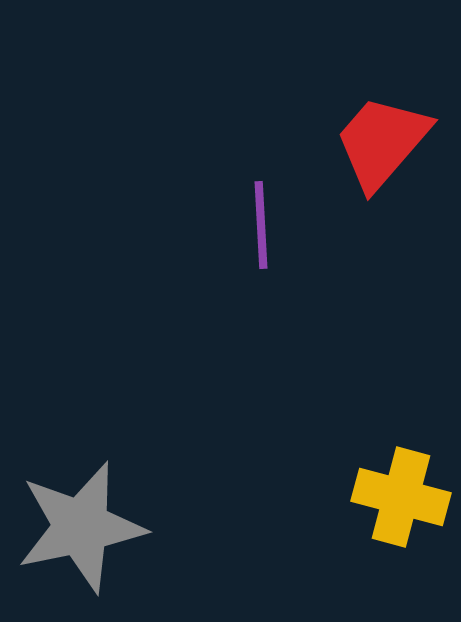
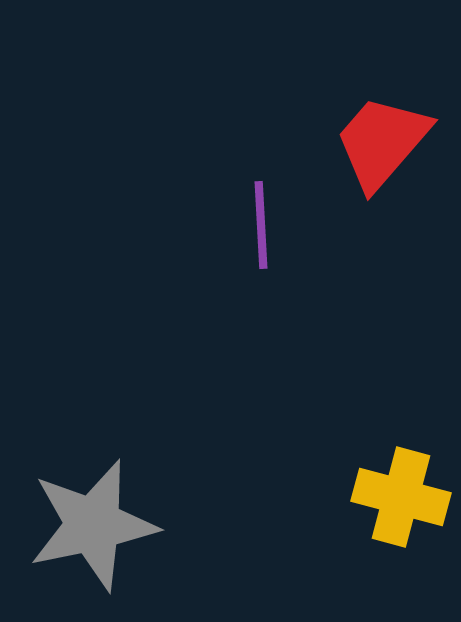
gray star: moved 12 px right, 2 px up
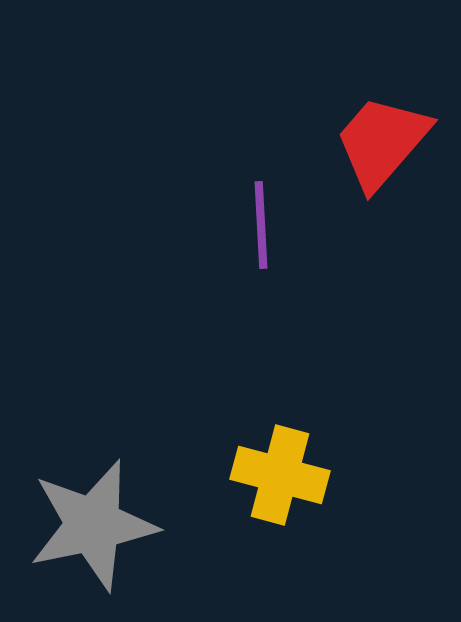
yellow cross: moved 121 px left, 22 px up
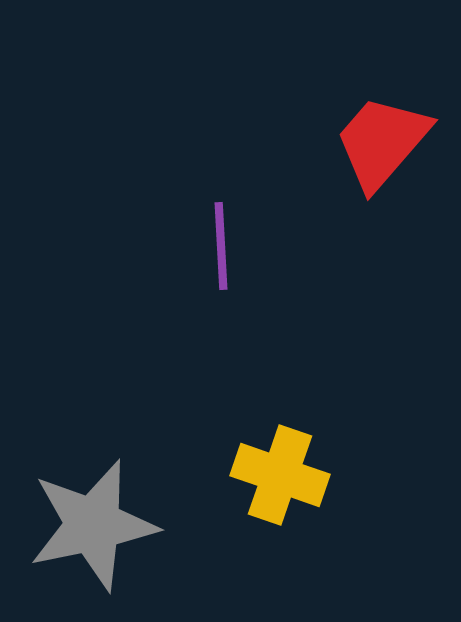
purple line: moved 40 px left, 21 px down
yellow cross: rotated 4 degrees clockwise
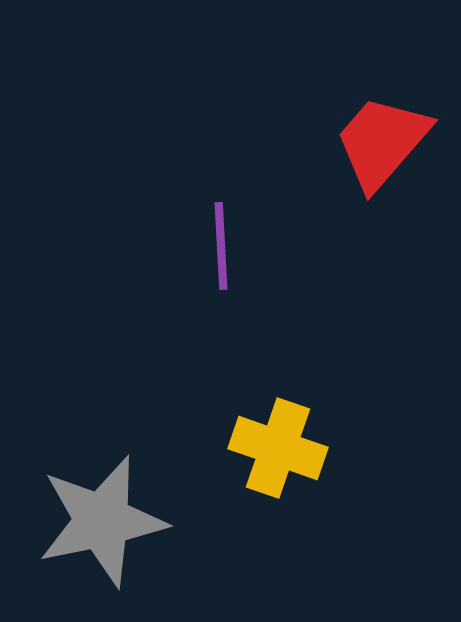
yellow cross: moved 2 px left, 27 px up
gray star: moved 9 px right, 4 px up
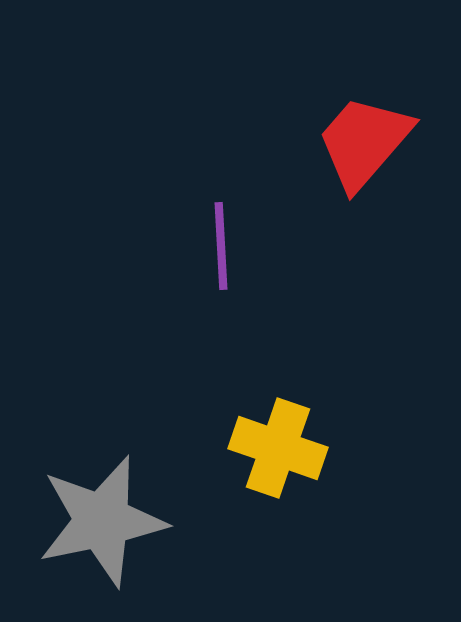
red trapezoid: moved 18 px left
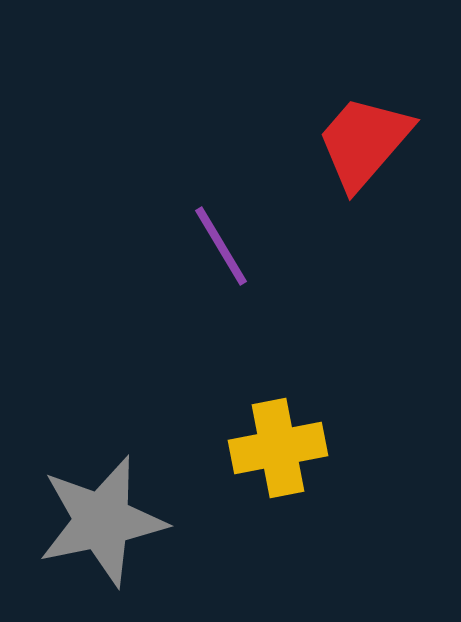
purple line: rotated 28 degrees counterclockwise
yellow cross: rotated 30 degrees counterclockwise
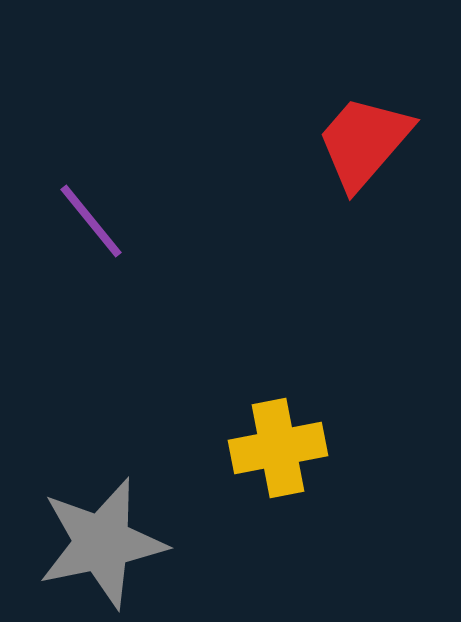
purple line: moved 130 px left, 25 px up; rotated 8 degrees counterclockwise
gray star: moved 22 px down
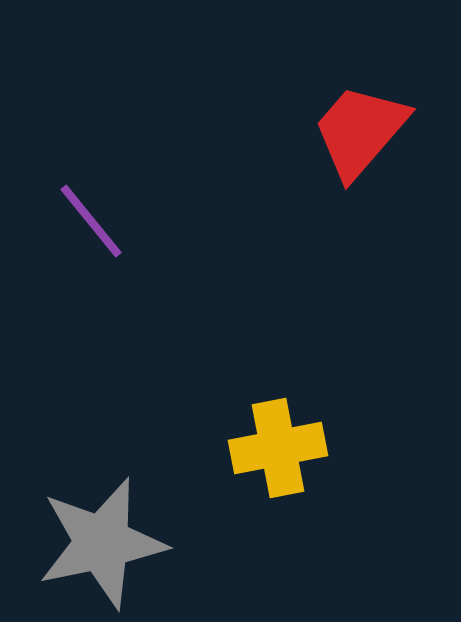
red trapezoid: moved 4 px left, 11 px up
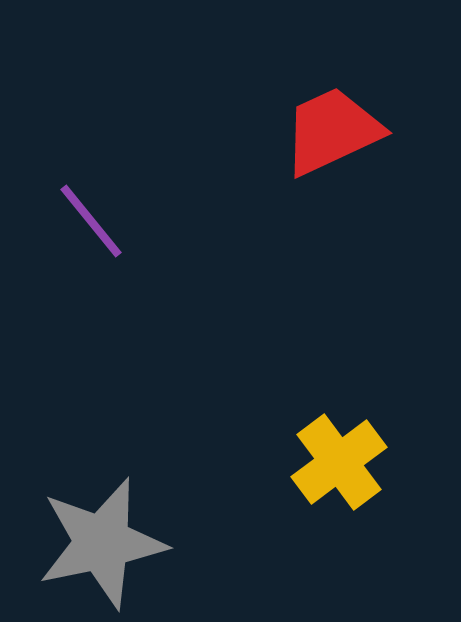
red trapezoid: moved 28 px left; rotated 24 degrees clockwise
yellow cross: moved 61 px right, 14 px down; rotated 26 degrees counterclockwise
